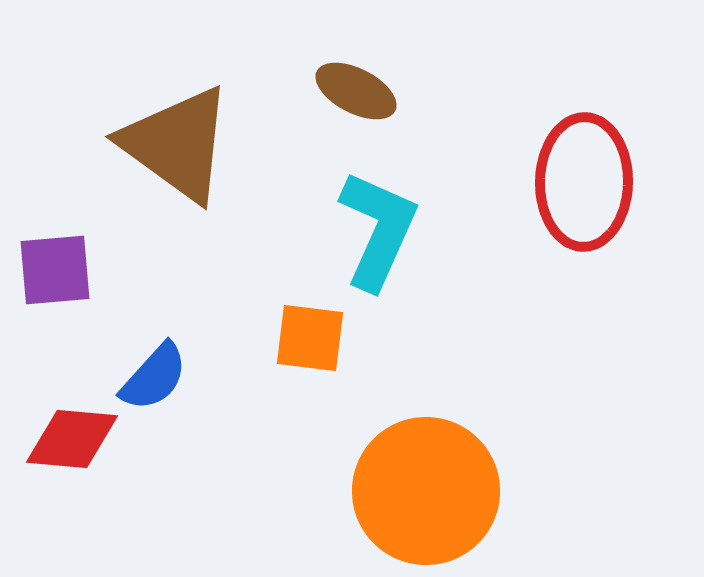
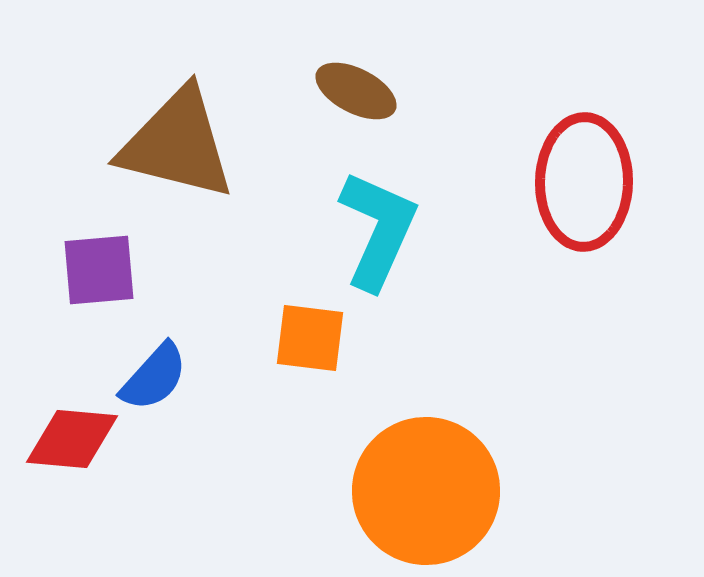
brown triangle: rotated 22 degrees counterclockwise
purple square: moved 44 px right
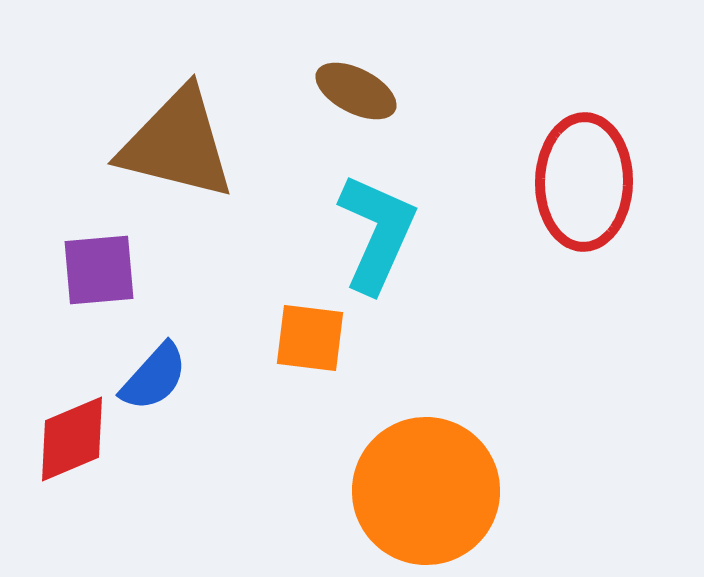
cyan L-shape: moved 1 px left, 3 px down
red diamond: rotated 28 degrees counterclockwise
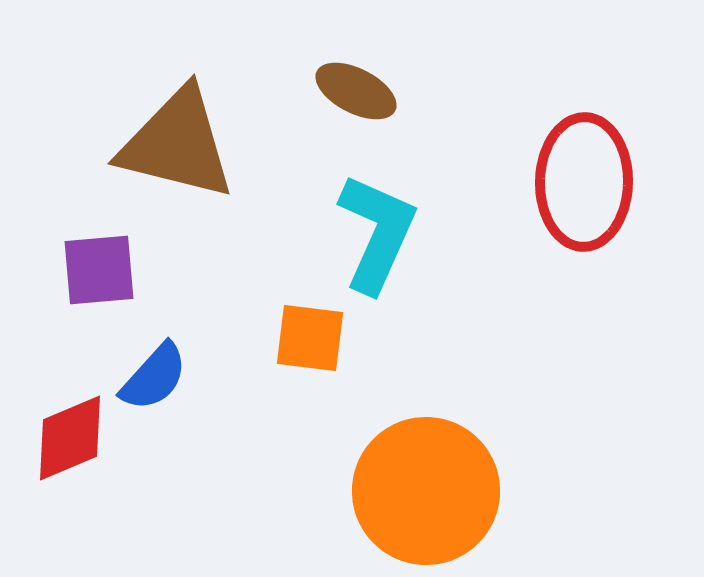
red diamond: moved 2 px left, 1 px up
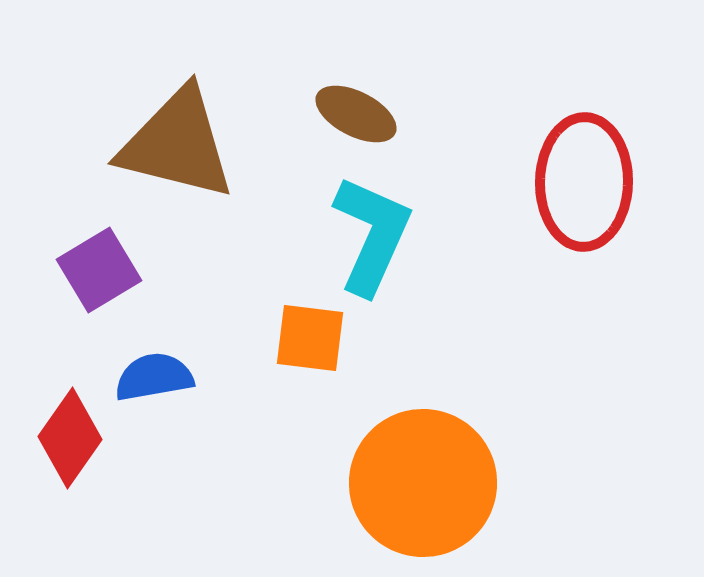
brown ellipse: moved 23 px down
cyan L-shape: moved 5 px left, 2 px down
purple square: rotated 26 degrees counterclockwise
blue semicircle: rotated 142 degrees counterclockwise
red diamond: rotated 32 degrees counterclockwise
orange circle: moved 3 px left, 8 px up
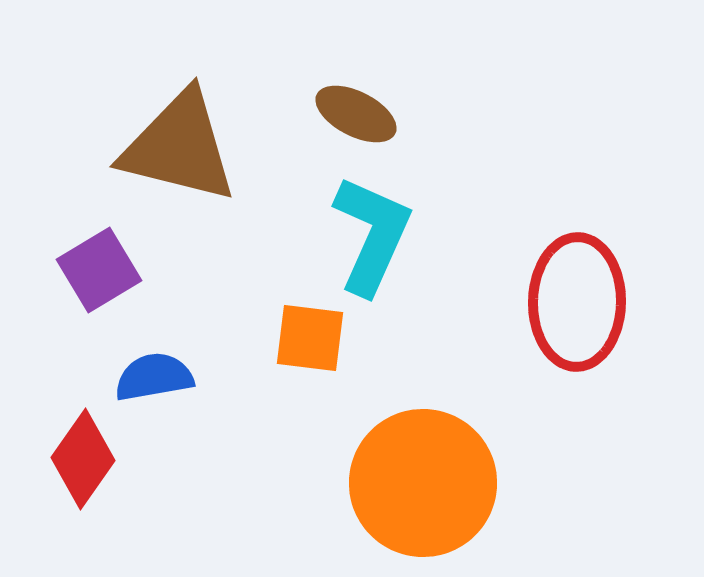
brown triangle: moved 2 px right, 3 px down
red ellipse: moved 7 px left, 120 px down
red diamond: moved 13 px right, 21 px down
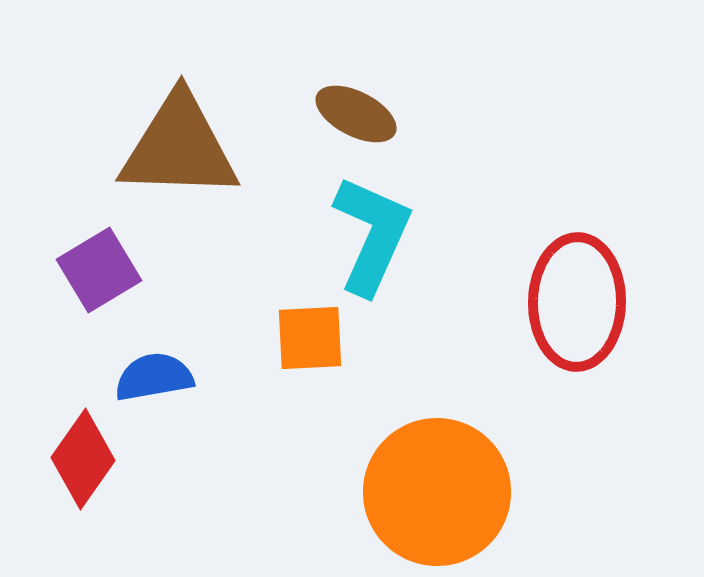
brown triangle: rotated 12 degrees counterclockwise
orange square: rotated 10 degrees counterclockwise
orange circle: moved 14 px right, 9 px down
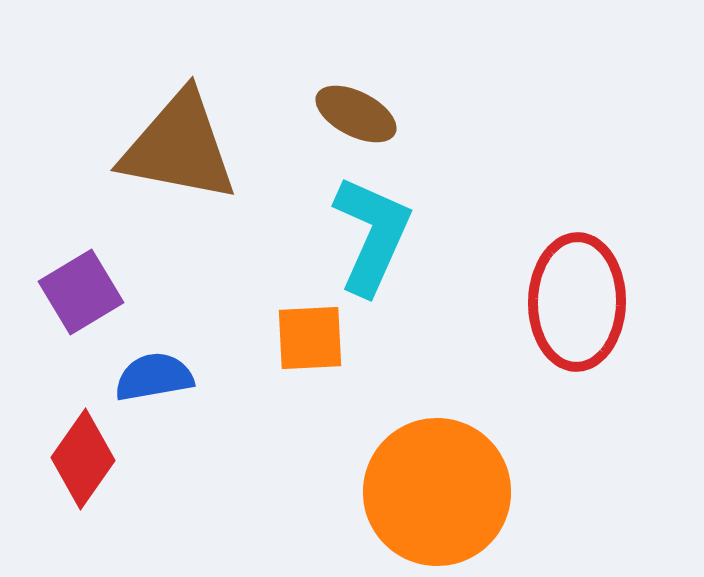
brown triangle: rotated 9 degrees clockwise
purple square: moved 18 px left, 22 px down
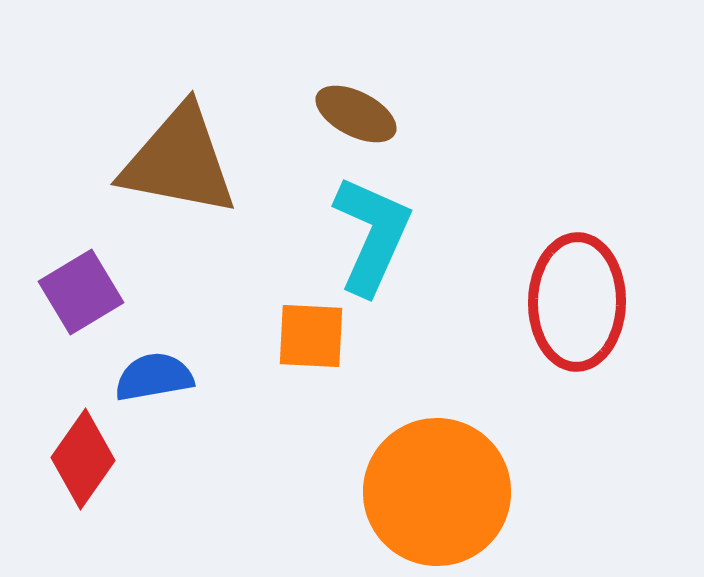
brown triangle: moved 14 px down
orange square: moved 1 px right, 2 px up; rotated 6 degrees clockwise
